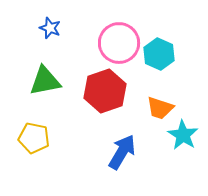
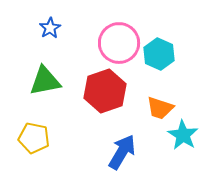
blue star: rotated 20 degrees clockwise
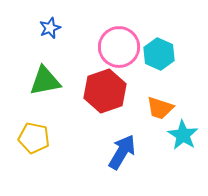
blue star: rotated 10 degrees clockwise
pink circle: moved 4 px down
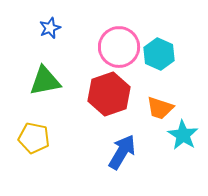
red hexagon: moved 4 px right, 3 px down
